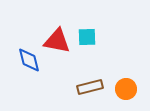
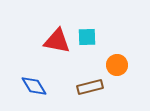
blue diamond: moved 5 px right, 26 px down; rotated 16 degrees counterclockwise
orange circle: moved 9 px left, 24 px up
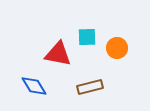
red triangle: moved 1 px right, 13 px down
orange circle: moved 17 px up
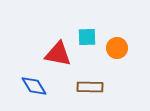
brown rectangle: rotated 15 degrees clockwise
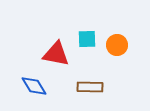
cyan square: moved 2 px down
orange circle: moved 3 px up
red triangle: moved 2 px left
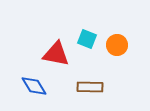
cyan square: rotated 24 degrees clockwise
